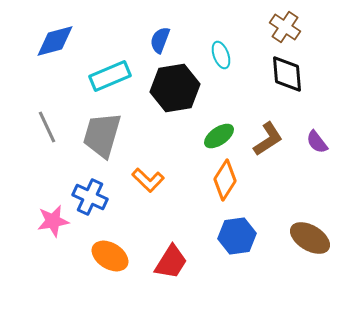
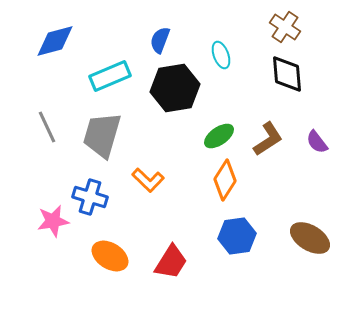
blue cross: rotated 8 degrees counterclockwise
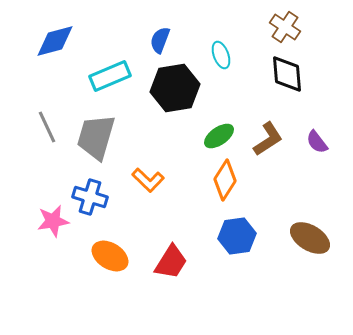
gray trapezoid: moved 6 px left, 2 px down
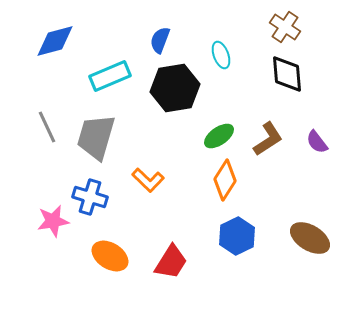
blue hexagon: rotated 18 degrees counterclockwise
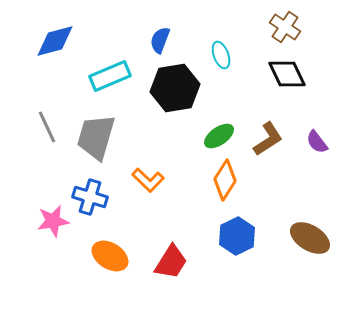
black diamond: rotated 21 degrees counterclockwise
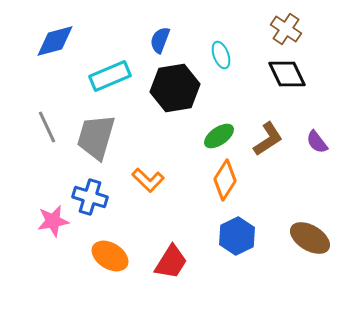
brown cross: moved 1 px right, 2 px down
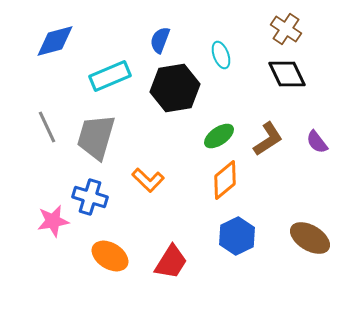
orange diamond: rotated 18 degrees clockwise
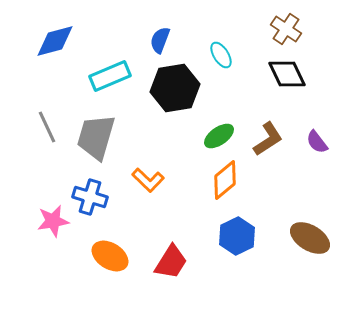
cyan ellipse: rotated 12 degrees counterclockwise
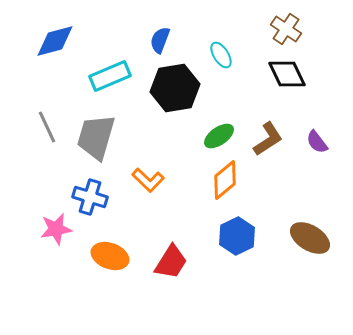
pink star: moved 3 px right, 8 px down
orange ellipse: rotated 12 degrees counterclockwise
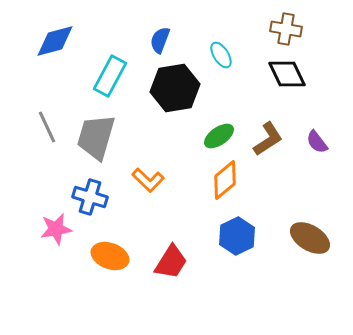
brown cross: rotated 24 degrees counterclockwise
cyan rectangle: rotated 39 degrees counterclockwise
